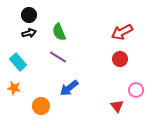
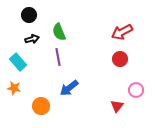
black arrow: moved 3 px right, 6 px down
purple line: rotated 48 degrees clockwise
red triangle: rotated 16 degrees clockwise
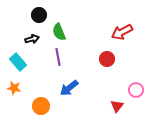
black circle: moved 10 px right
red circle: moved 13 px left
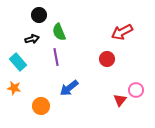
purple line: moved 2 px left
red triangle: moved 3 px right, 6 px up
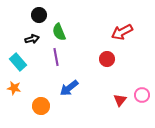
pink circle: moved 6 px right, 5 px down
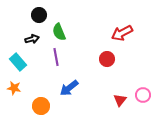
red arrow: moved 1 px down
pink circle: moved 1 px right
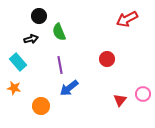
black circle: moved 1 px down
red arrow: moved 5 px right, 14 px up
black arrow: moved 1 px left
purple line: moved 4 px right, 8 px down
pink circle: moved 1 px up
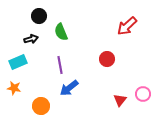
red arrow: moved 7 px down; rotated 15 degrees counterclockwise
green semicircle: moved 2 px right
cyan rectangle: rotated 72 degrees counterclockwise
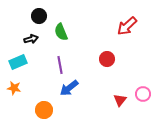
orange circle: moved 3 px right, 4 px down
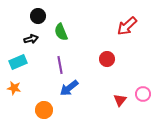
black circle: moved 1 px left
